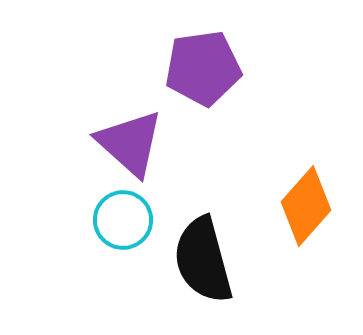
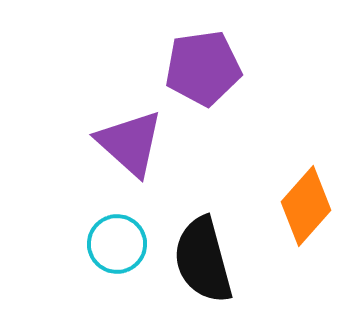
cyan circle: moved 6 px left, 24 px down
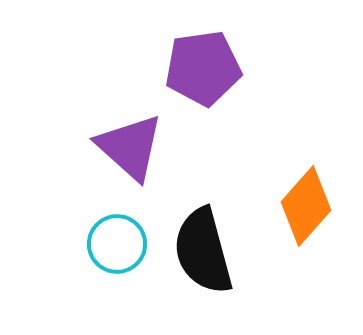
purple triangle: moved 4 px down
black semicircle: moved 9 px up
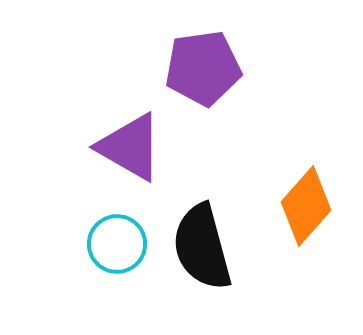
purple triangle: rotated 12 degrees counterclockwise
black semicircle: moved 1 px left, 4 px up
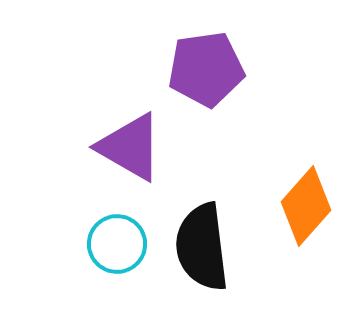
purple pentagon: moved 3 px right, 1 px down
black semicircle: rotated 8 degrees clockwise
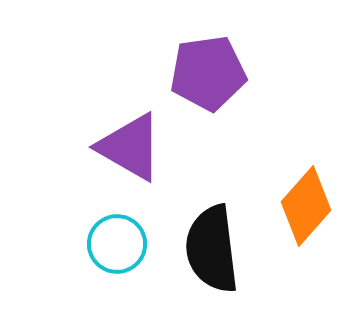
purple pentagon: moved 2 px right, 4 px down
black semicircle: moved 10 px right, 2 px down
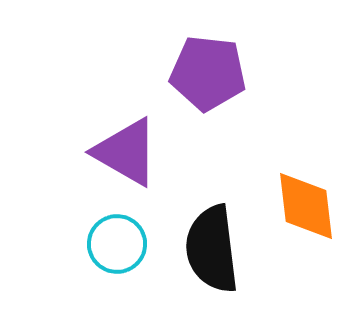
purple pentagon: rotated 14 degrees clockwise
purple triangle: moved 4 px left, 5 px down
orange diamond: rotated 48 degrees counterclockwise
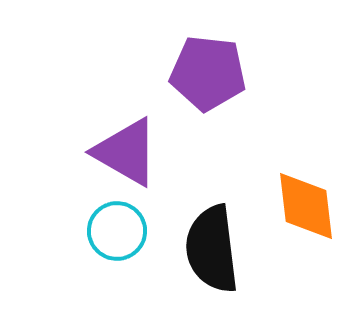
cyan circle: moved 13 px up
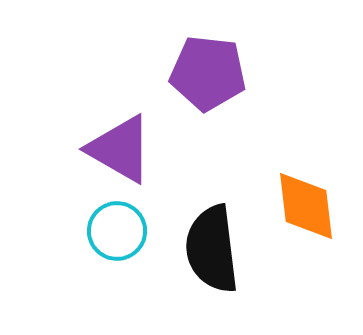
purple triangle: moved 6 px left, 3 px up
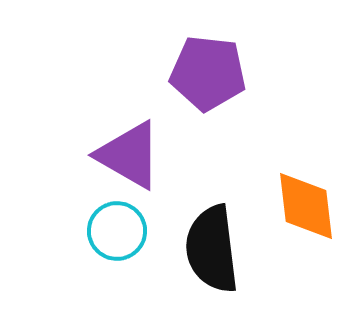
purple triangle: moved 9 px right, 6 px down
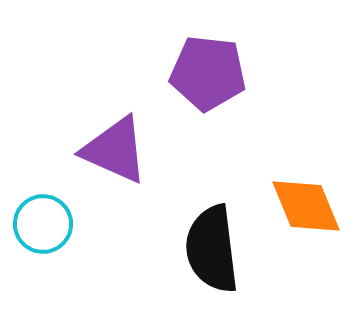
purple triangle: moved 14 px left, 5 px up; rotated 6 degrees counterclockwise
orange diamond: rotated 16 degrees counterclockwise
cyan circle: moved 74 px left, 7 px up
